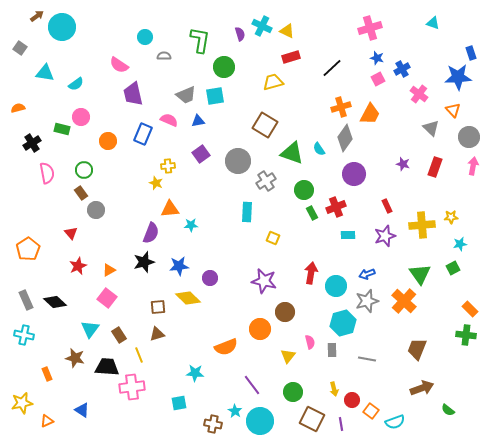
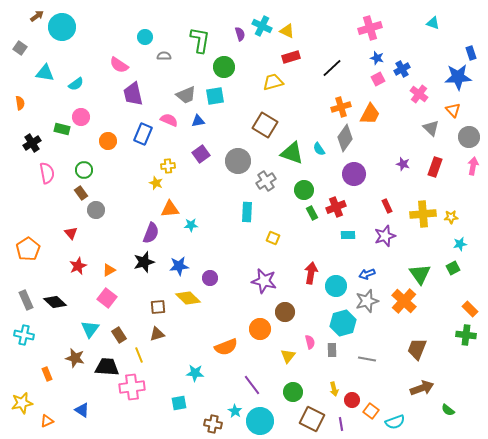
orange semicircle at (18, 108): moved 2 px right, 5 px up; rotated 96 degrees clockwise
yellow cross at (422, 225): moved 1 px right, 11 px up
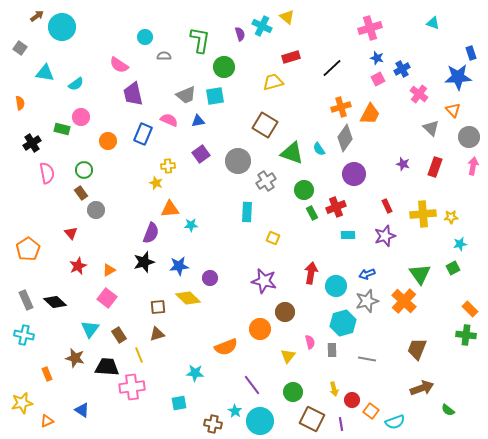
yellow triangle at (287, 31): moved 14 px up; rotated 14 degrees clockwise
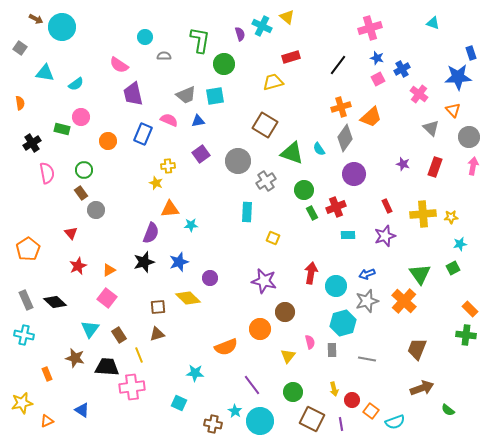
brown arrow at (37, 16): moved 1 px left, 3 px down; rotated 64 degrees clockwise
green circle at (224, 67): moved 3 px up
black line at (332, 68): moved 6 px right, 3 px up; rotated 10 degrees counterclockwise
orange trapezoid at (370, 114): moved 1 px right, 3 px down; rotated 20 degrees clockwise
blue star at (179, 266): moved 4 px up; rotated 12 degrees counterclockwise
cyan square at (179, 403): rotated 35 degrees clockwise
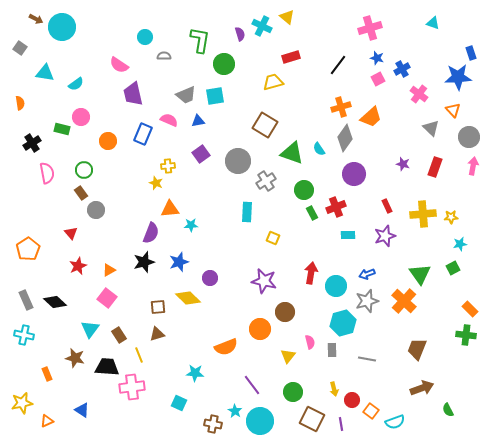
green semicircle at (448, 410): rotated 24 degrees clockwise
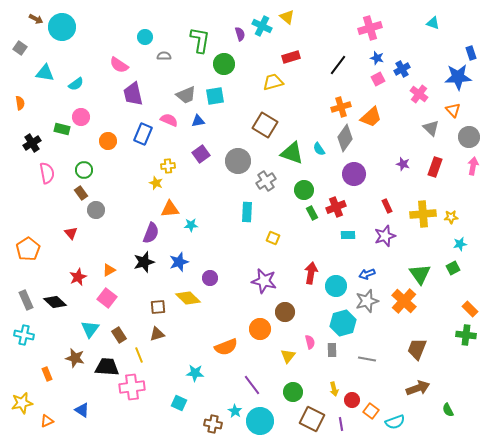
red star at (78, 266): moved 11 px down
brown arrow at (422, 388): moved 4 px left
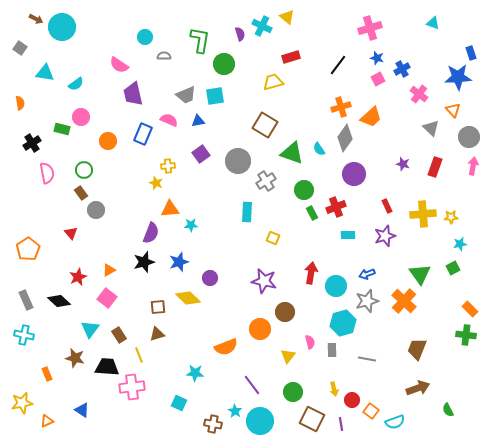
black diamond at (55, 302): moved 4 px right, 1 px up
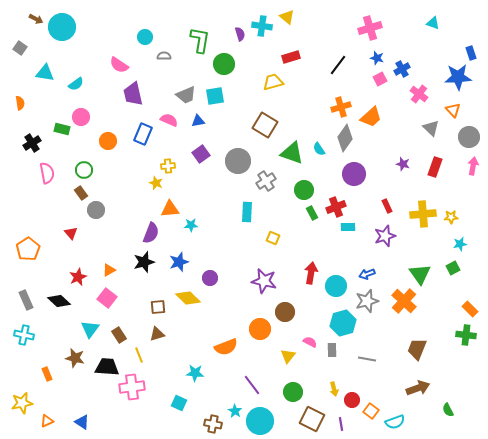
cyan cross at (262, 26): rotated 18 degrees counterclockwise
pink square at (378, 79): moved 2 px right
cyan rectangle at (348, 235): moved 8 px up
pink semicircle at (310, 342): rotated 48 degrees counterclockwise
blue triangle at (82, 410): moved 12 px down
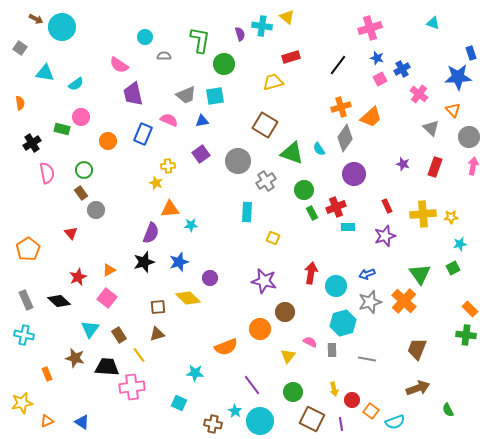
blue triangle at (198, 121): moved 4 px right
gray star at (367, 301): moved 3 px right, 1 px down
yellow line at (139, 355): rotated 14 degrees counterclockwise
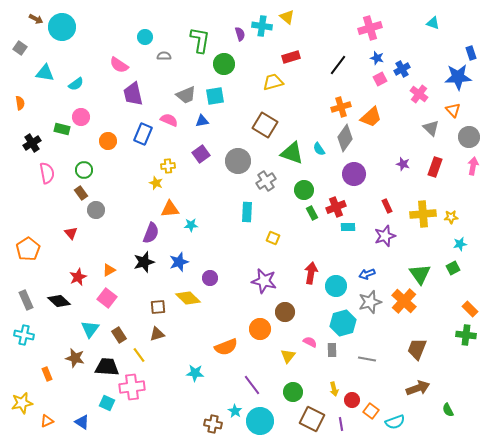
cyan square at (179, 403): moved 72 px left
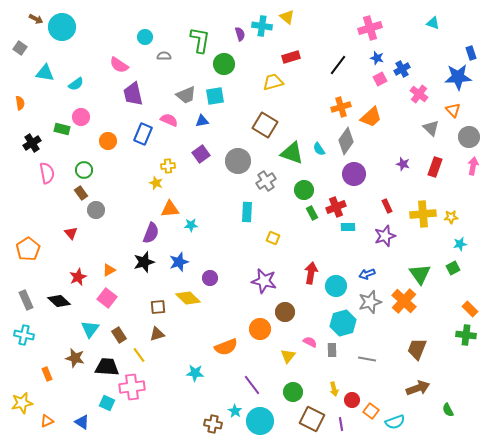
gray diamond at (345, 138): moved 1 px right, 3 px down
